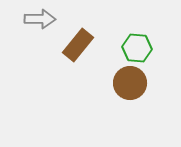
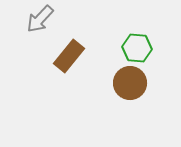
gray arrow: rotated 132 degrees clockwise
brown rectangle: moved 9 px left, 11 px down
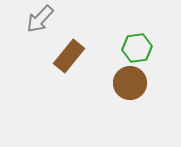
green hexagon: rotated 12 degrees counterclockwise
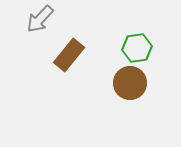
brown rectangle: moved 1 px up
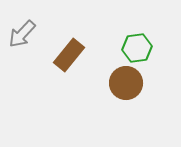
gray arrow: moved 18 px left, 15 px down
brown circle: moved 4 px left
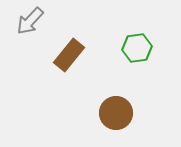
gray arrow: moved 8 px right, 13 px up
brown circle: moved 10 px left, 30 px down
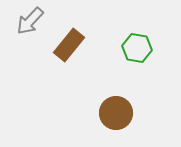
green hexagon: rotated 16 degrees clockwise
brown rectangle: moved 10 px up
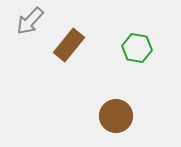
brown circle: moved 3 px down
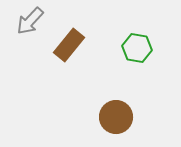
brown circle: moved 1 px down
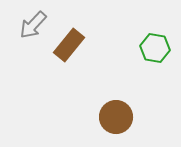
gray arrow: moved 3 px right, 4 px down
green hexagon: moved 18 px right
